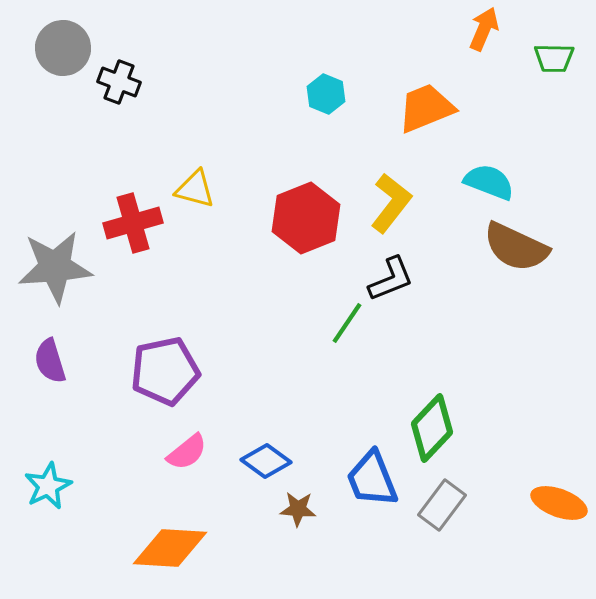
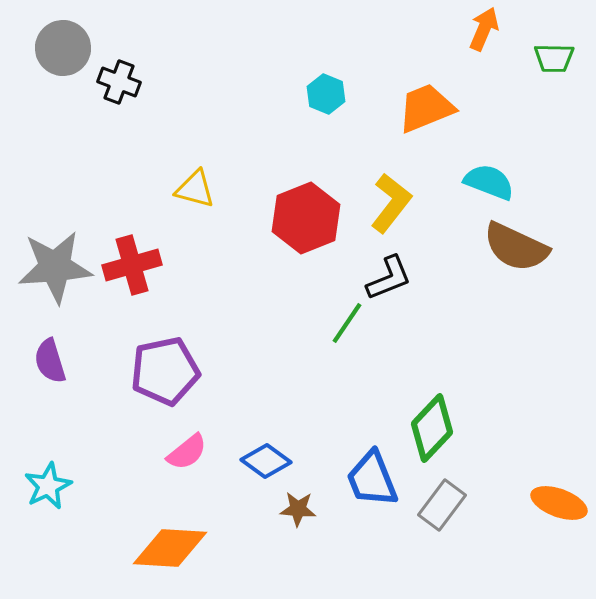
red cross: moved 1 px left, 42 px down
black L-shape: moved 2 px left, 1 px up
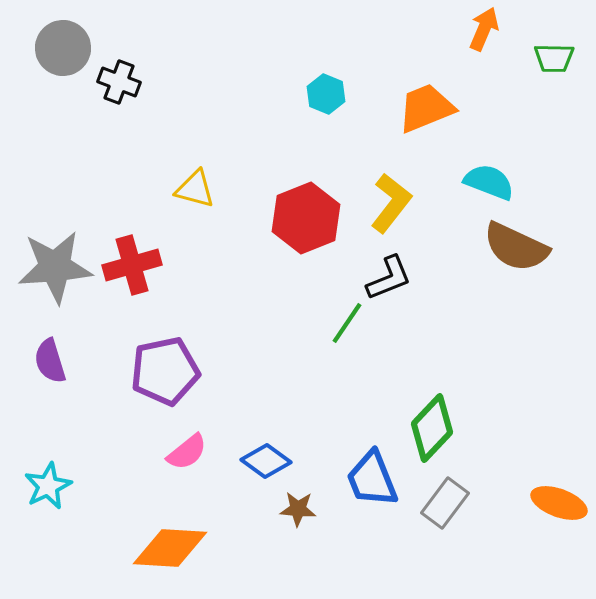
gray rectangle: moved 3 px right, 2 px up
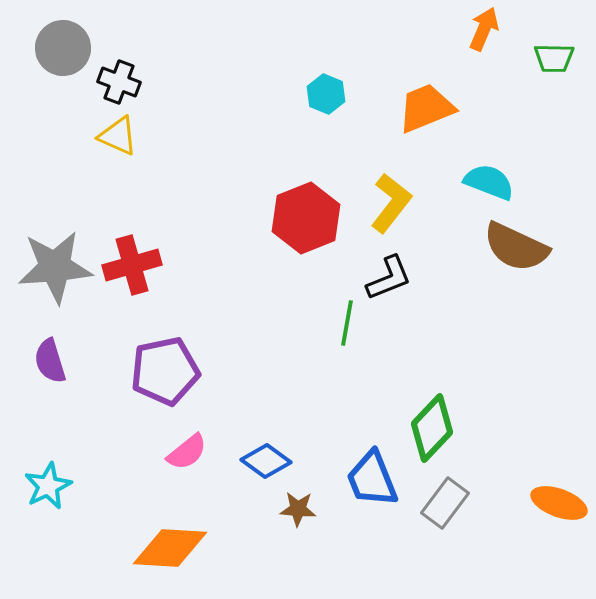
yellow triangle: moved 77 px left, 53 px up; rotated 9 degrees clockwise
green line: rotated 24 degrees counterclockwise
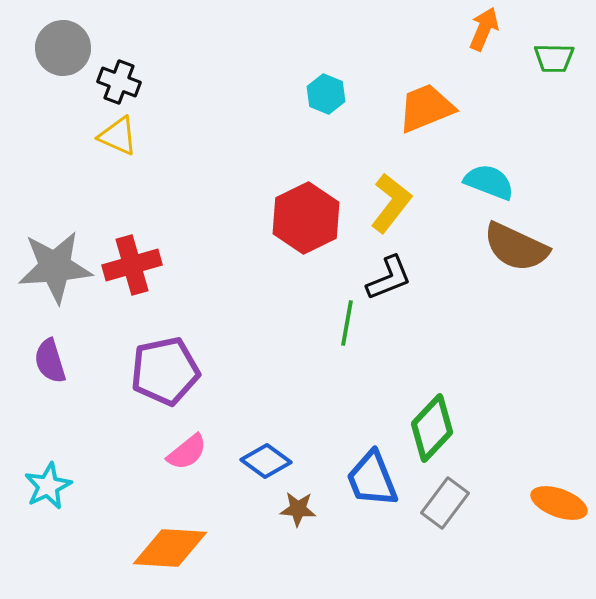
red hexagon: rotated 4 degrees counterclockwise
